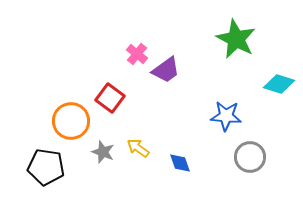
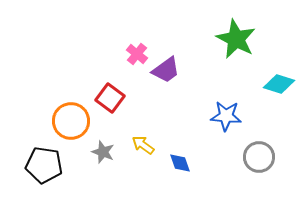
yellow arrow: moved 5 px right, 3 px up
gray circle: moved 9 px right
black pentagon: moved 2 px left, 2 px up
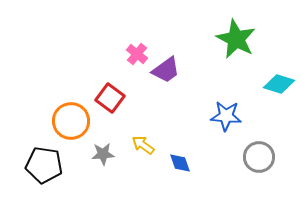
gray star: moved 2 px down; rotated 25 degrees counterclockwise
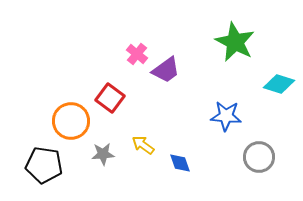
green star: moved 1 px left, 3 px down
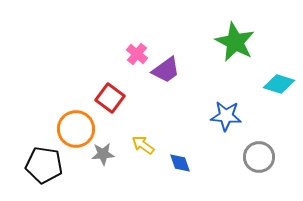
orange circle: moved 5 px right, 8 px down
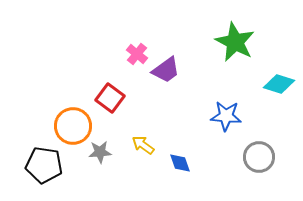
orange circle: moved 3 px left, 3 px up
gray star: moved 3 px left, 2 px up
